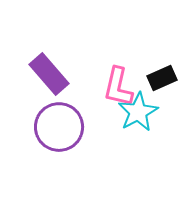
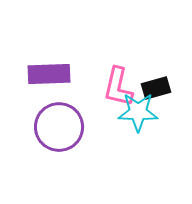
purple rectangle: rotated 51 degrees counterclockwise
black rectangle: moved 6 px left, 10 px down; rotated 8 degrees clockwise
cyan star: rotated 30 degrees clockwise
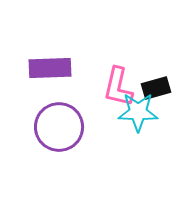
purple rectangle: moved 1 px right, 6 px up
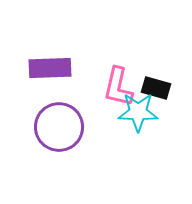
black rectangle: rotated 32 degrees clockwise
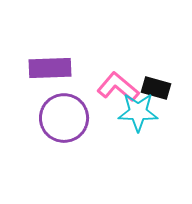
pink L-shape: rotated 117 degrees clockwise
purple circle: moved 5 px right, 9 px up
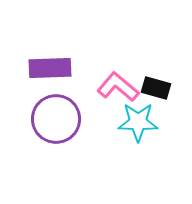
cyan star: moved 10 px down
purple circle: moved 8 px left, 1 px down
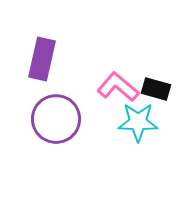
purple rectangle: moved 8 px left, 9 px up; rotated 75 degrees counterclockwise
black rectangle: moved 1 px down
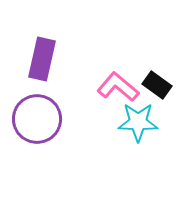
black rectangle: moved 1 px right, 4 px up; rotated 20 degrees clockwise
purple circle: moved 19 px left
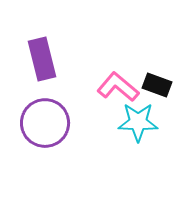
purple rectangle: rotated 27 degrees counterclockwise
black rectangle: rotated 16 degrees counterclockwise
purple circle: moved 8 px right, 4 px down
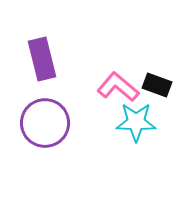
cyan star: moved 2 px left
